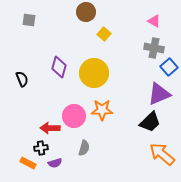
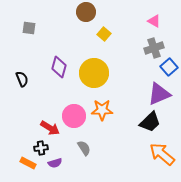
gray square: moved 8 px down
gray cross: rotated 30 degrees counterclockwise
red arrow: rotated 150 degrees counterclockwise
gray semicircle: rotated 49 degrees counterclockwise
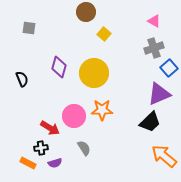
blue square: moved 1 px down
orange arrow: moved 2 px right, 2 px down
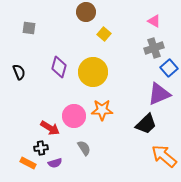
yellow circle: moved 1 px left, 1 px up
black semicircle: moved 3 px left, 7 px up
black trapezoid: moved 4 px left, 2 px down
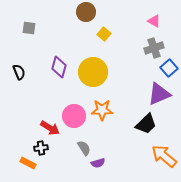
purple semicircle: moved 43 px right
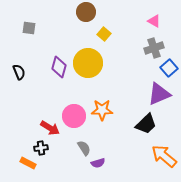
yellow circle: moved 5 px left, 9 px up
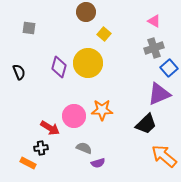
gray semicircle: rotated 35 degrees counterclockwise
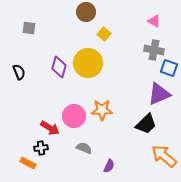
gray cross: moved 2 px down; rotated 30 degrees clockwise
blue square: rotated 30 degrees counterclockwise
purple semicircle: moved 11 px right, 3 px down; rotated 48 degrees counterclockwise
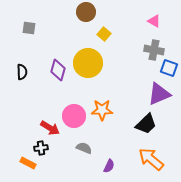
purple diamond: moved 1 px left, 3 px down
black semicircle: moved 3 px right; rotated 21 degrees clockwise
orange arrow: moved 13 px left, 3 px down
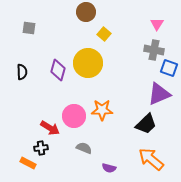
pink triangle: moved 3 px right, 3 px down; rotated 32 degrees clockwise
purple semicircle: moved 2 px down; rotated 80 degrees clockwise
